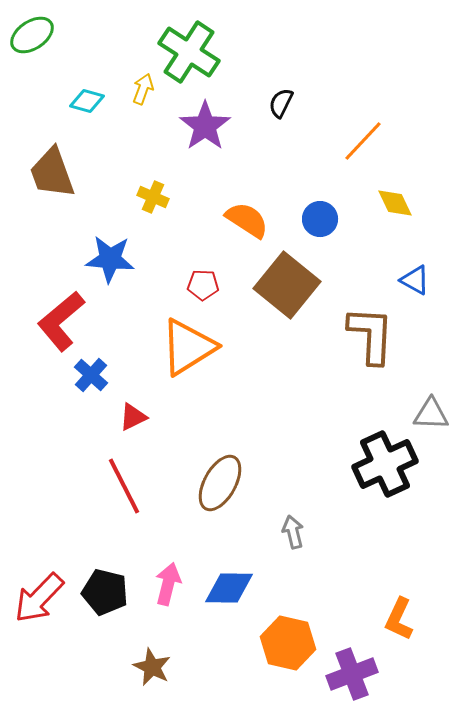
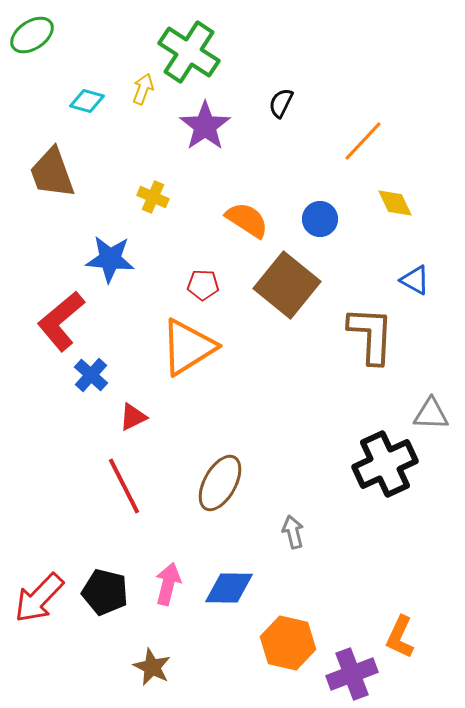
orange L-shape: moved 1 px right, 18 px down
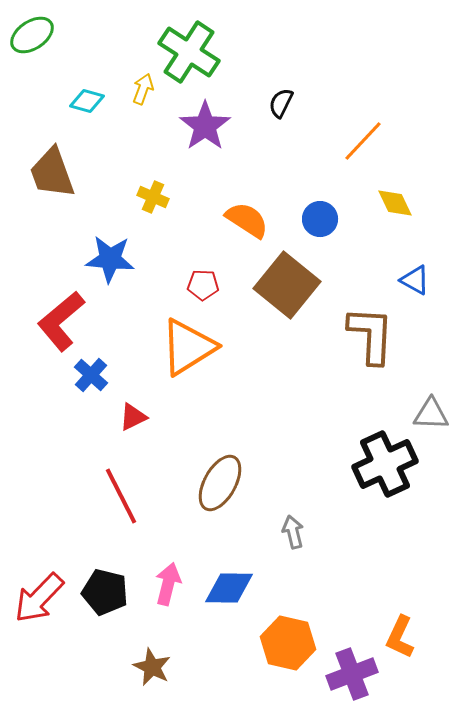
red line: moved 3 px left, 10 px down
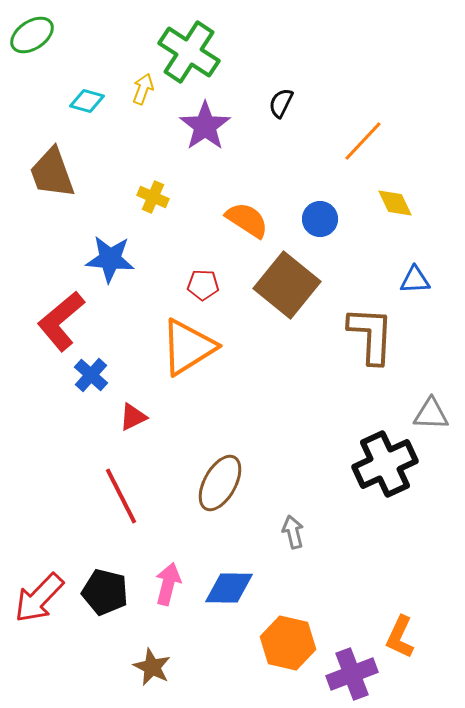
blue triangle: rotated 32 degrees counterclockwise
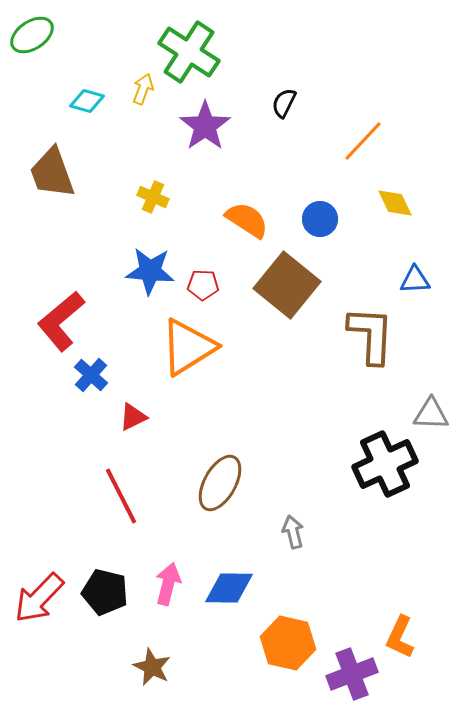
black semicircle: moved 3 px right
blue star: moved 40 px right, 12 px down
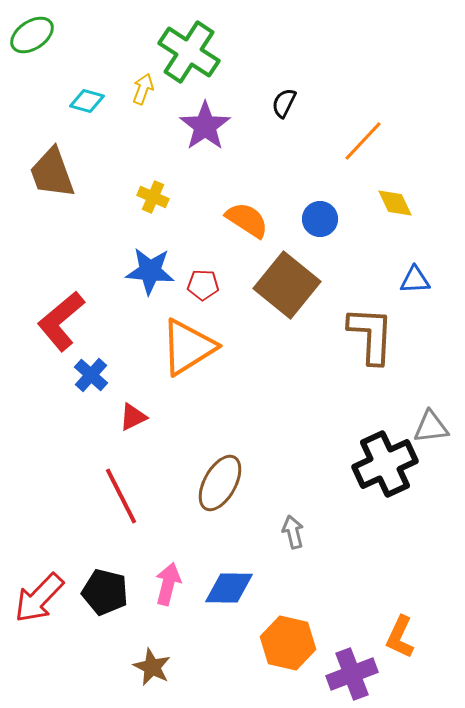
gray triangle: moved 13 px down; rotated 9 degrees counterclockwise
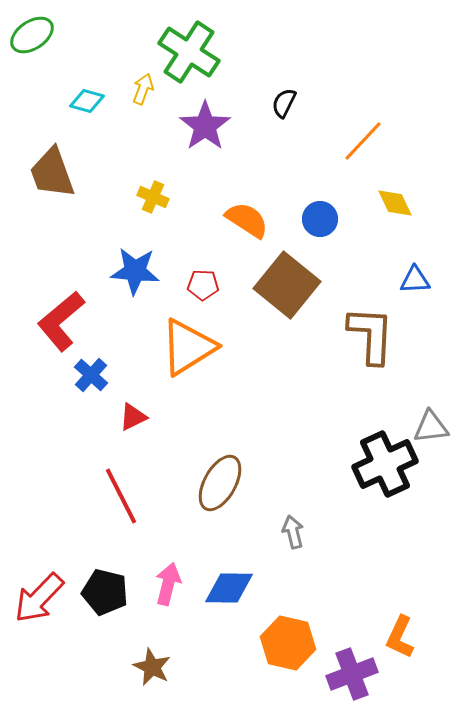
blue star: moved 15 px left
